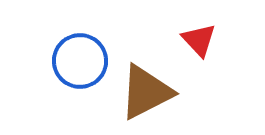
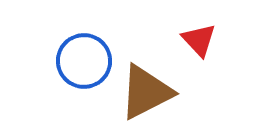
blue circle: moved 4 px right
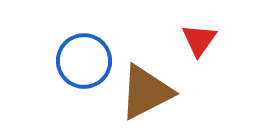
red triangle: rotated 18 degrees clockwise
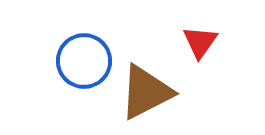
red triangle: moved 1 px right, 2 px down
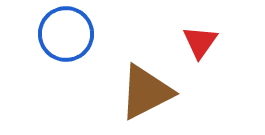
blue circle: moved 18 px left, 27 px up
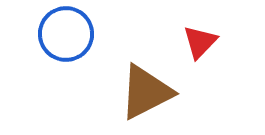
red triangle: rotated 9 degrees clockwise
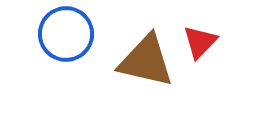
brown triangle: moved 31 px up; rotated 40 degrees clockwise
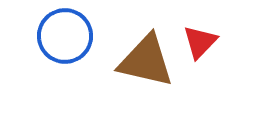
blue circle: moved 1 px left, 2 px down
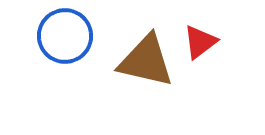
red triangle: rotated 9 degrees clockwise
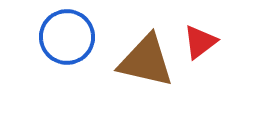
blue circle: moved 2 px right, 1 px down
